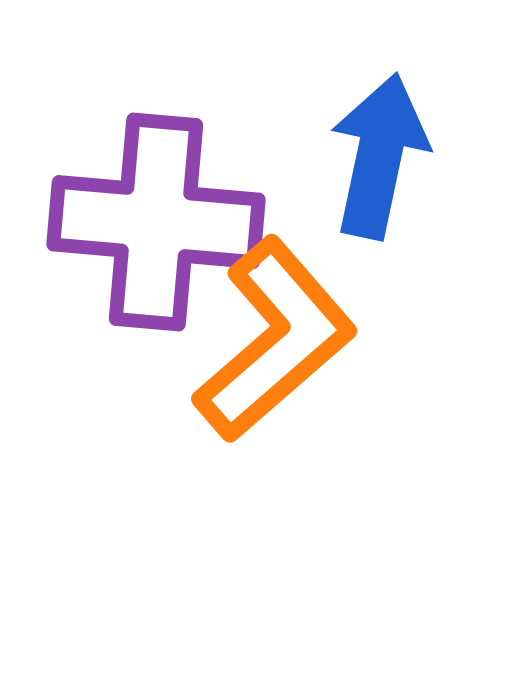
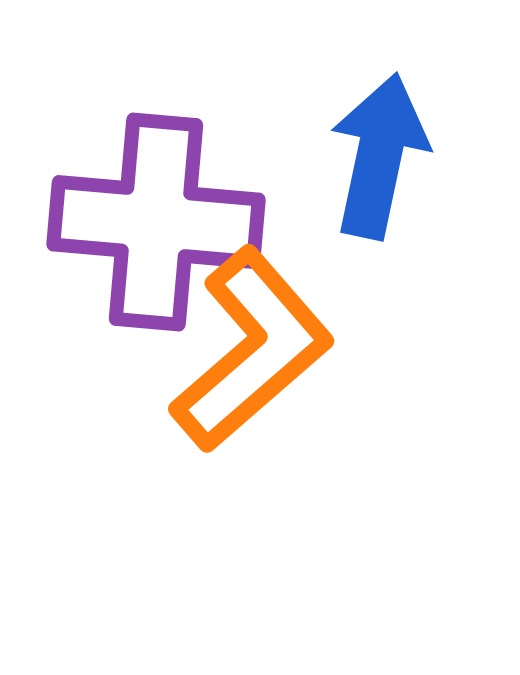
orange L-shape: moved 23 px left, 10 px down
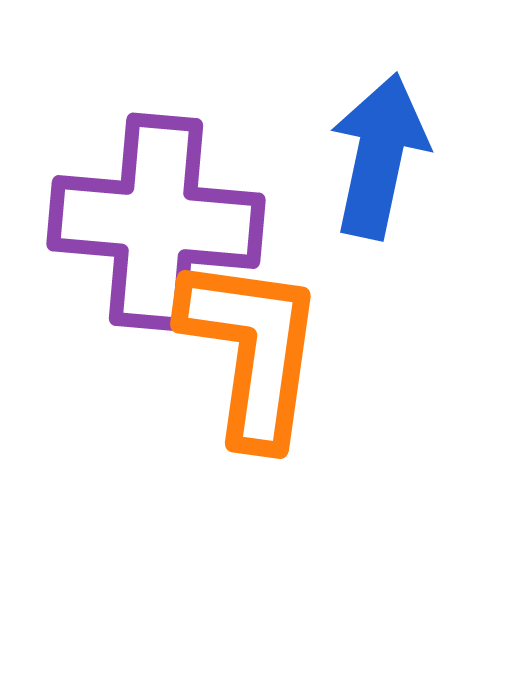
orange L-shape: rotated 41 degrees counterclockwise
